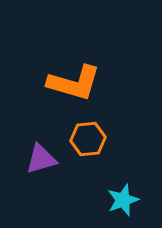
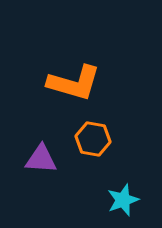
orange hexagon: moved 5 px right; rotated 16 degrees clockwise
purple triangle: rotated 20 degrees clockwise
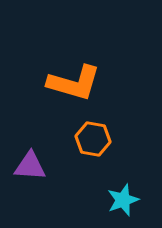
purple triangle: moved 11 px left, 7 px down
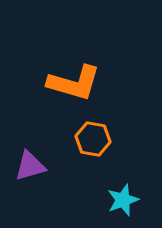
purple triangle: rotated 20 degrees counterclockwise
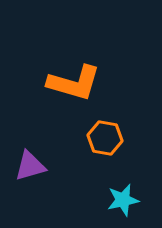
orange hexagon: moved 12 px right, 1 px up
cyan star: rotated 8 degrees clockwise
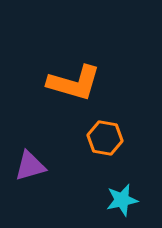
cyan star: moved 1 px left
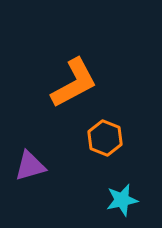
orange L-shape: rotated 44 degrees counterclockwise
orange hexagon: rotated 12 degrees clockwise
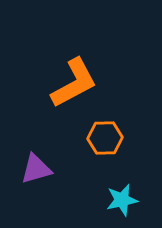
orange hexagon: rotated 24 degrees counterclockwise
purple triangle: moved 6 px right, 3 px down
